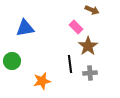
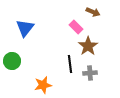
brown arrow: moved 1 px right, 2 px down
blue triangle: rotated 42 degrees counterclockwise
orange star: moved 1 px right, 4 px down
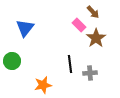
brown arrow: rotated 24 degrees clockwise
pink rectangle: moved 3 px right, 2 px up
brown star: moved 8 px right, 8 px up
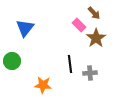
brown arrow: moved 1 px right, 1 px down
orange star: rotated 18 degrees clockwise
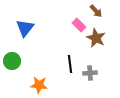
brown arrow: moved 2 px right, 2 px up
brown star: rotated 12 degrees counterclockwise
orange star: moved 4 px left
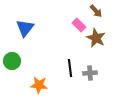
black line: moved 4 px down
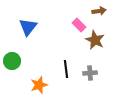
brown arrow: moved 3 px right; rotated 56 degrees counterclockwise
blue triangle: moved 3 px right, 1 px up
brown star: moved 1 px left, 2 px down
black line: moved 4 px left, 1 px down
orange star: rotated 24 degrees counterclockwise
